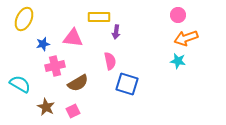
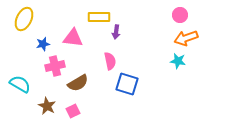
pink circle: moved 2 px right
brown star: moved 1 px right, 1 px up
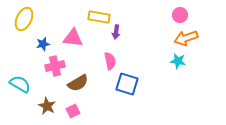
yellow rectangle: rotated 10 degrees clockwise
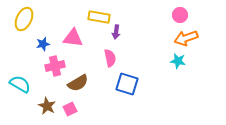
pink semicircle: moved 3 px up
pink square: moved 3 px left, 2 px up
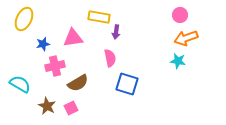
pink triangle: rotated 15 degrees counterclockwise
pink square: moved 1 px right, 1 px up
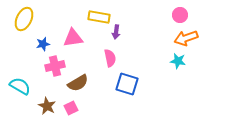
cyan semicircle: moved 2 px down
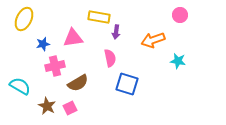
orange arrow: moved 33 px left, 2 px down
pink square: moved 1 px left
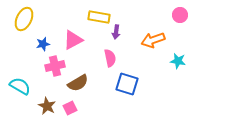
pink triangle: moved 2 px down; rotated 20 degrees counterclockwise
